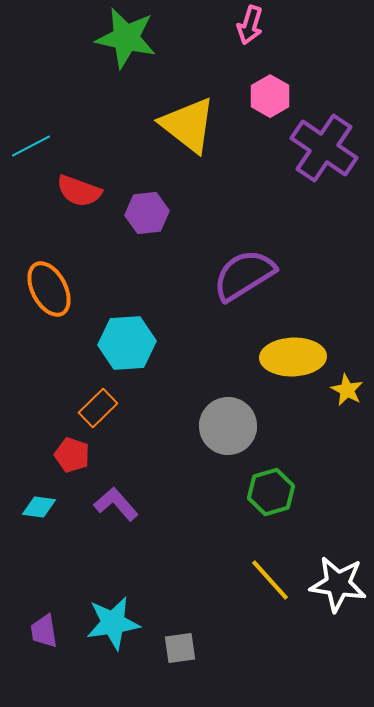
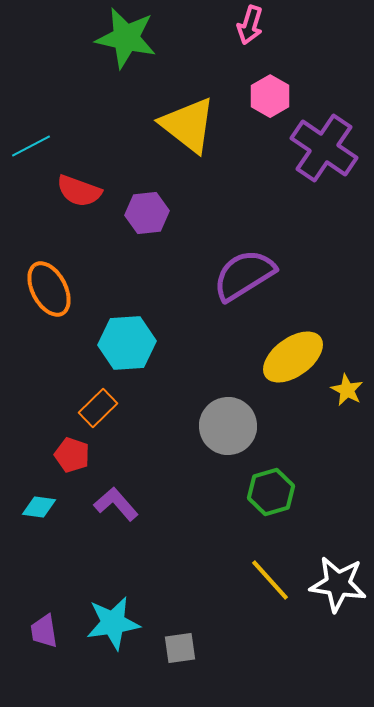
yellow ellipse: rotated 34 degrees counterclockwise
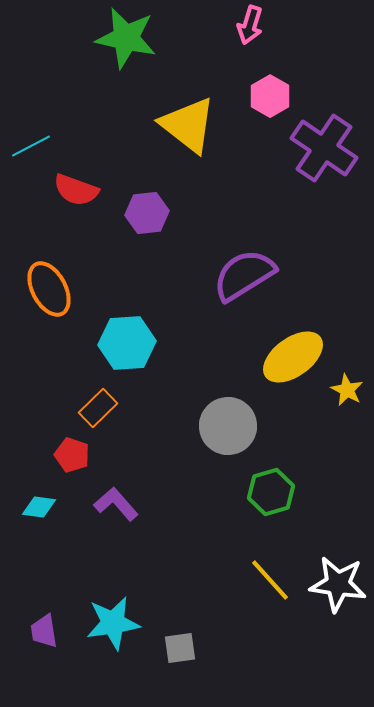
red semicircle: moved 3 px left, 1 px up
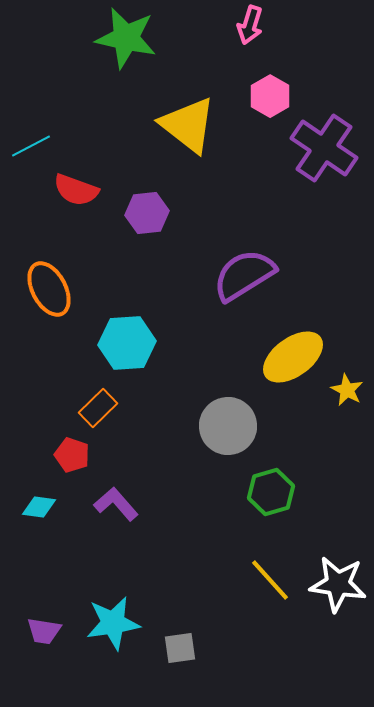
purple trapezoid: rotated 72 degrees counterclockwise
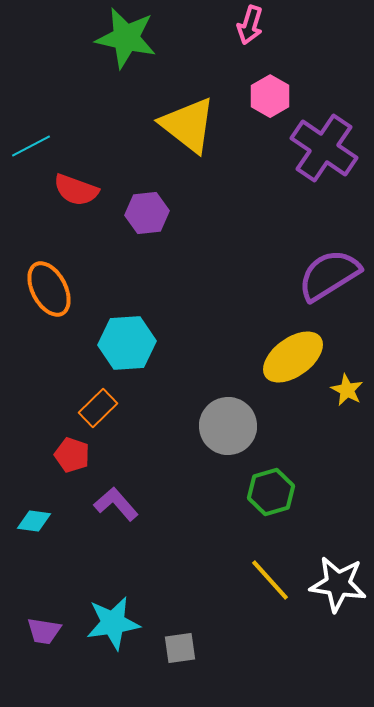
purple semicircle: moved 85 px right
cyan diamond: moved 5 px left, 14 px down
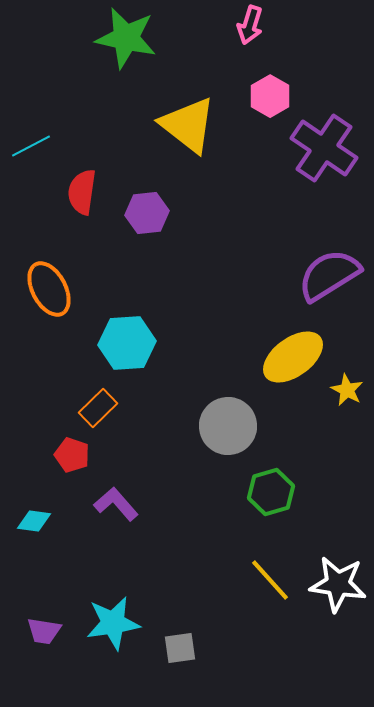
red semicircle: moved 6 px right, 2 px down; rotated 78 degrees clockwise
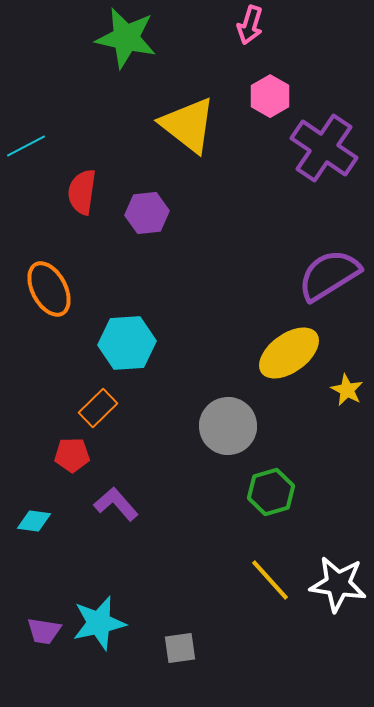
cyan line: moved 5 px left
yellow ellipse: moved 4 px left, 4 px up
red pentagon: rotated 20 degrees counterclockwise
cyan star: moved 14 px left; rotated 4 degrees counterclockwise
